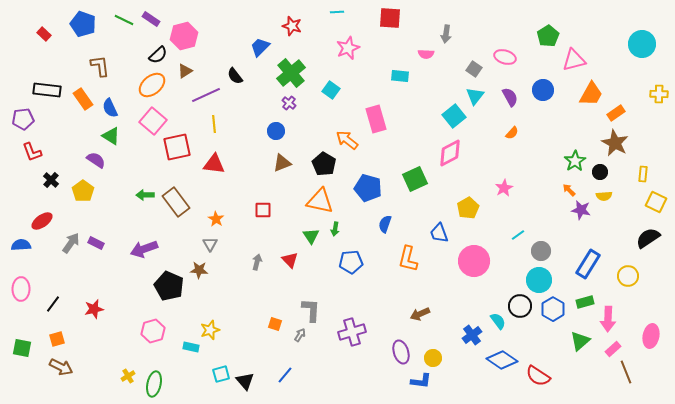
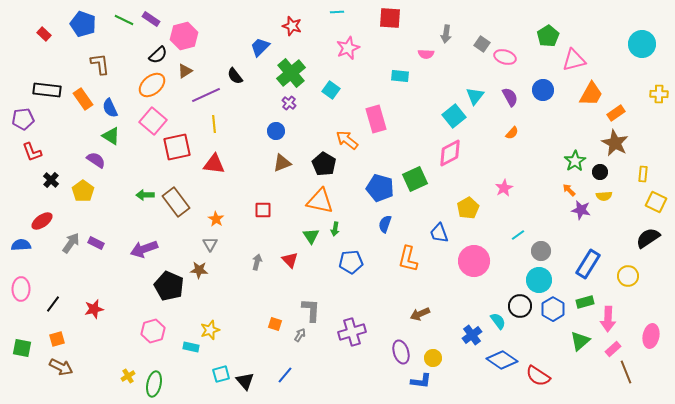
brown L-shape at (100, 66): moved 2 px up
gray square at (474, 69): moved 8 px right, 25 px up
blue pentagon at (368, 188): moved 12 px right
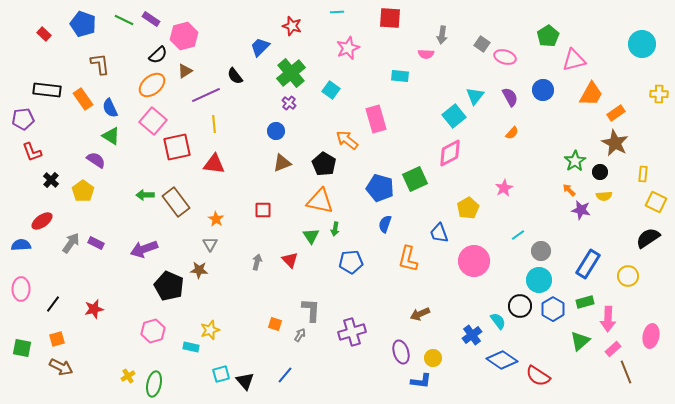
gray arrow at (446, 34): moved 4 px left, 1 px down
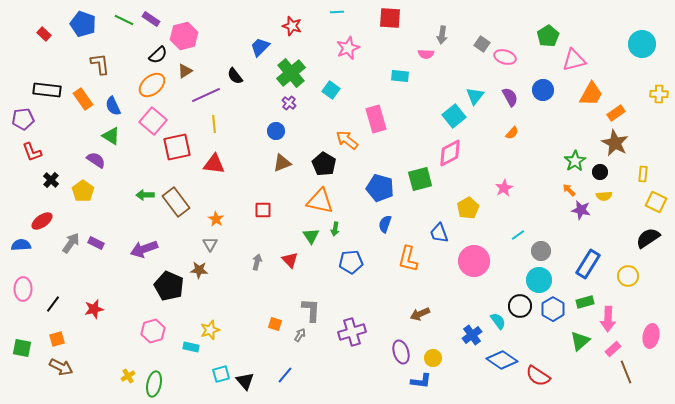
blue semicircle at (110, 108): moved 3 px right, 2 px up
green square at (415, 179): moved 5 px right; rotated 10 degrees clockwise
pink ellipse at (21, 289): moved 2 px right
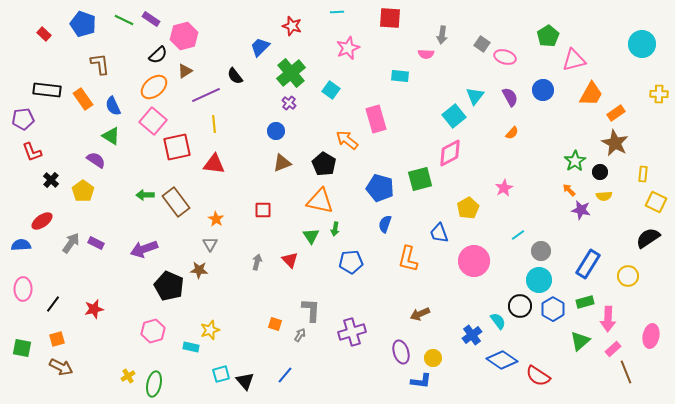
orange ellipse at (152, 85): moved 2 px right, 2 px down
